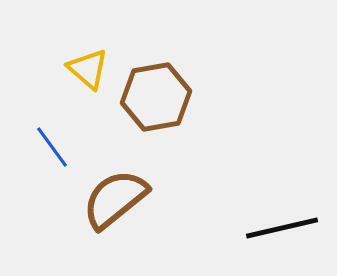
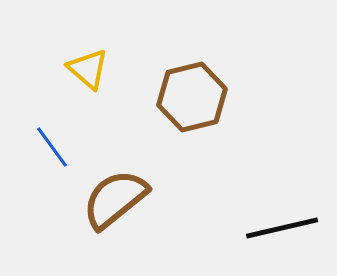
brown hexagon: moved 36 px right; rotated 4 degrees counterclockwise
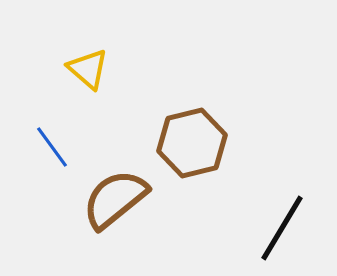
brown hexagon: moved 46 px down
black line: rotated 46 degrees counterclockwise
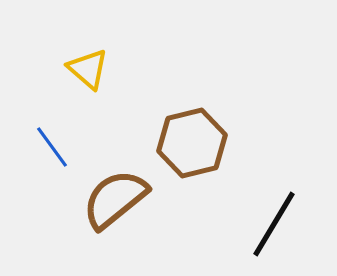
black line: moved 8 px left, 4 px up
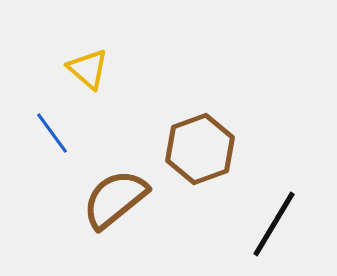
brown hexagon: moved 8 px right, 6 px down; rotated 6 degrees counterclockwise
blue line: moved 14 px up
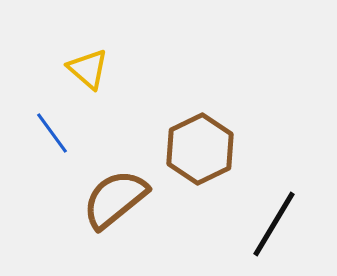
brown hexagon: rotated 6 degrees counterclockwise
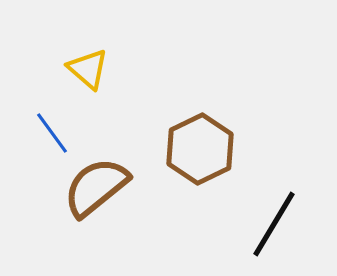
brown semicircle: moved 19 px left, 12 px up
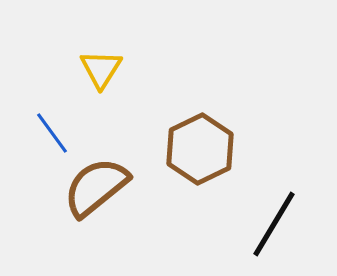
yellow triangle: moved 13 px right; rotated 21 degrees clockwise
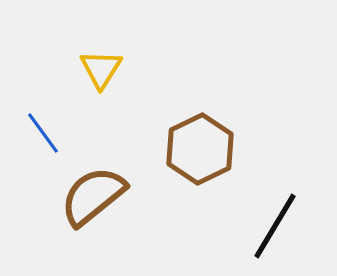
blue line: moved 9 px left
brown semicircle: moved 3 px left, 9 px down
black line: moved 1 px right, 2 px down
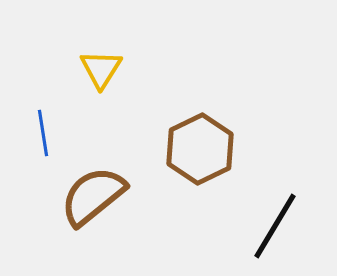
blue line: rotated 27 degrees clockwise
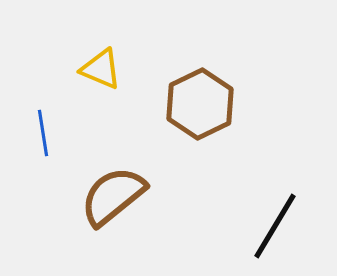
yellow triangle: rotated 39 degrees counterclockwise
brown hexagon: moved 45 px up
brown semicircle: moved 20 px right
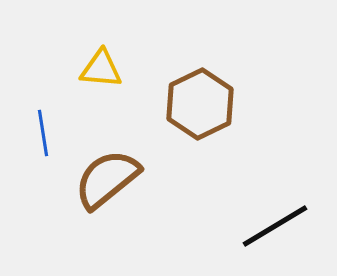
yellow triangle: rotated 18 degrees counterclockwise
brown semicircle: moved 6 px left, 17 px up
black line: rotated 28 degrees clockwise
